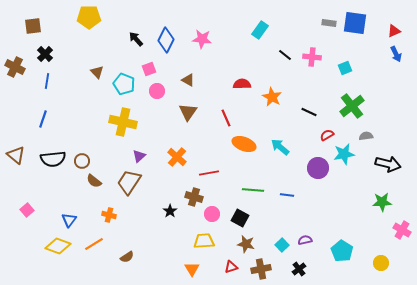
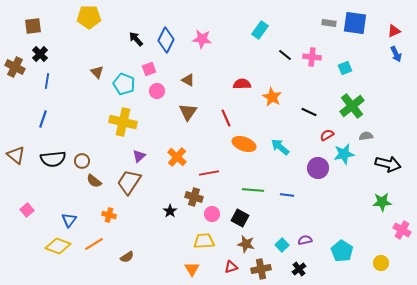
black cross at (45, 54): moved 5 px left
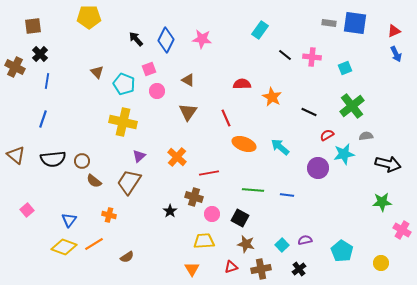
yellow diamond at (58, 246): moved 6 px right, 1 px down
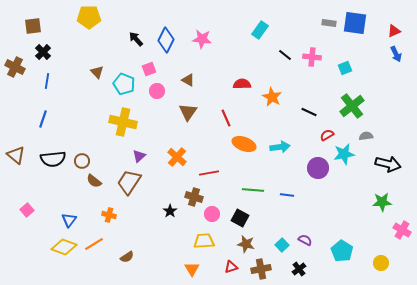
black cross at (40, 54): moved 3 px right, 2 px up
cyan arrow at (280, 147): rotated 132 degrees clockwise
purple semicircle at (305, 240): rotated 40 degrees clockwise
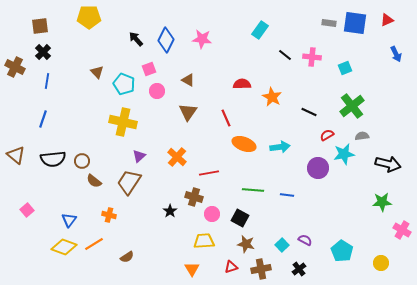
brown square at (33, 26): moved 7 px right
red triangle at (394, 31): moved 7 px left, 11 px up
gray semicircle at (366, 136): moved 4 px left
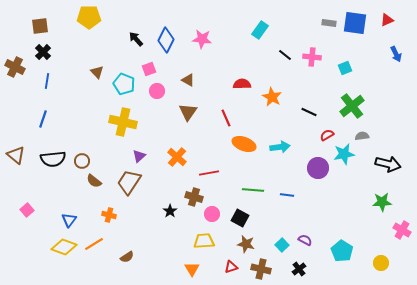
brown cross at (261, 269): rotated 24 degrees clockwise
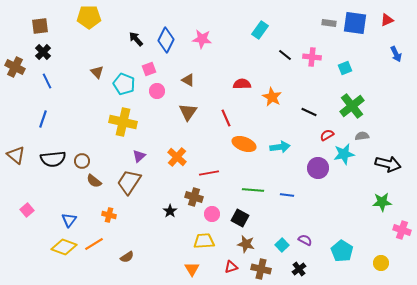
blue line at (47, 81): rotated 35 degrees counterclockwise
pink cross at (402, 230): rotated 12 degrees counterclockwise
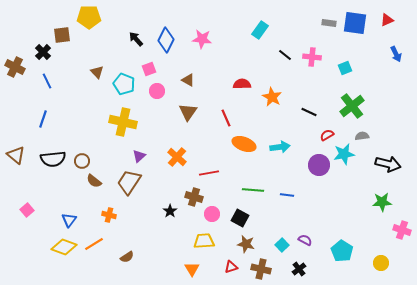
brown square at (40, 26): moved 22 px right, 9 px down
purple circle at (318, 168): moved 1 px right, 3 px up
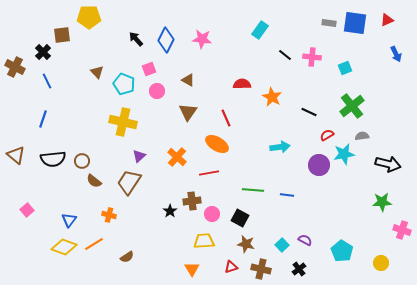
orange ellipse at (244, 144): moved 27 px left; rotated 10 degrees clockwise
brown cross at (194, 197): moved 2 px left, 4 px down; rotated 24 degrees counterclockwise
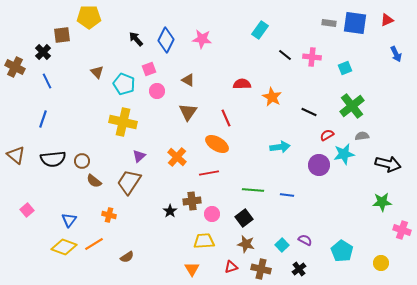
black square at (240, 218): moved 4 px right; rotated 24 degrees clockwise
